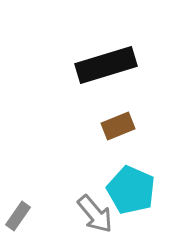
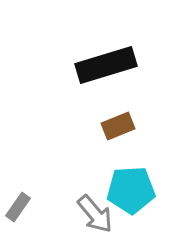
cyan pentagon: rotated 27 degrees counterclockwise
gray rectangle: moved 9 px up
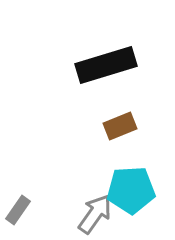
brown rectangle: moved 2 px right
gray rectangle: moved 3 px down
gray arrow: rotated 105 degrees counterclockwise
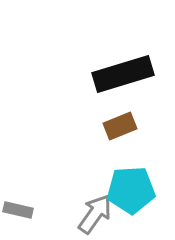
black rectangle: moved 17 px right, 9 px down
gray rectangle: rotated 68 degrees clockwise
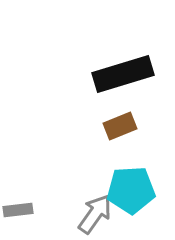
gray rectangle: rotated 20 degrees counterclockwise
